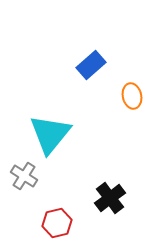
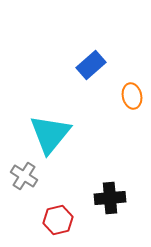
black cross: rotated 32 degrees clockwise
red hexagon: moved 1 px right, 3 px up
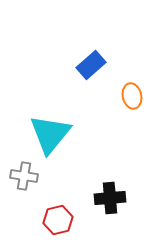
gray cross: rotated 24 degrees counterclockwise
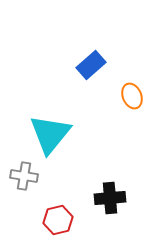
orange ellipse: rotated 10 degrees counterclockwise
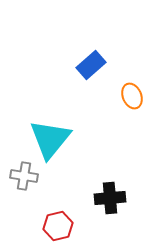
cyan triangle: moved 5 px down
red hexagon: moved 6 px down
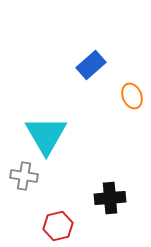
cyan triangle: moved 4 px left, 4 px up; rotated 9 degrees counterclockwise
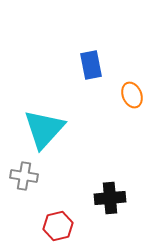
blue rectangle: rotated 60 degrees counterclockwise
orange ellipse: moved 1 px up
cyan triangle: moved 2 px left, 6 px up; rotated 12 degrees clockwise
